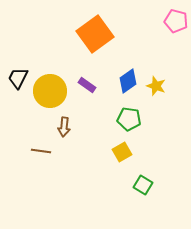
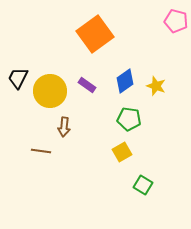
blue diamond: moved 3 px left
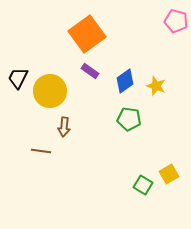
orange square: moved 8 px left
purple rectangle: moved 3 px right, 14 px up
yellow square: moved 47 px right, 22 px down
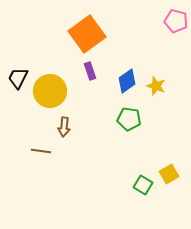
purple rectangle: rotated 36 degrees clockwise
blue diamond: moved 2 px right
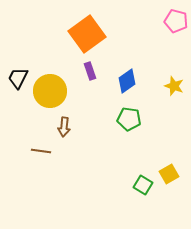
yellow star: moved 18 px right
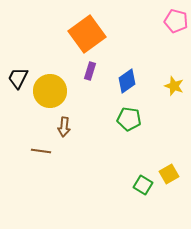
purple rectangle: rotated 36 degrees clockwise
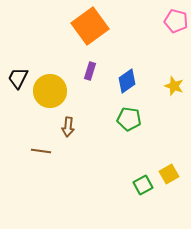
orange square: moved 3 px right, 8 px up
brown arrow: moved 4 px right
green square: rotated 30 degrees clockwise
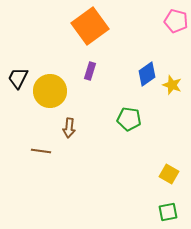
blue diamond: moved 20 px right, 7 px up
yellow star: moved 2 px left, 1 px up
brown arrow: moved 1 px right, 1 px down
yellow square: rotated 30 degrees counterclockwise
green square: moved 25 px right, 27 px down; rotated 18 degrees clockwise
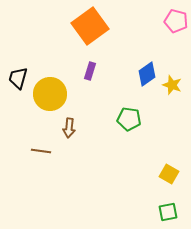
black trapezoid: rotated 10 degrees counterclockwise
yellow circle: moved 3 px down
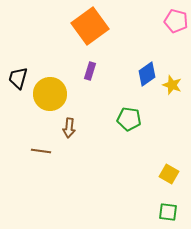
green square: rotated 18 degrees clockwise
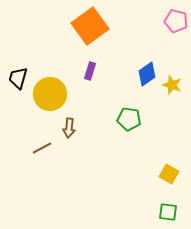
brown line: moved 1 px right, 3 px up; rotated 36 degrees counterclockwise
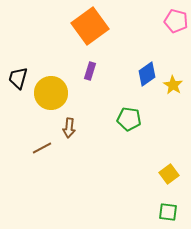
yellow star: moved 1 px right; rotated 12 degrees clockwise
yellow circle: moved 1 px right, 1 px up
yellow square: rotated 24 degrees clockwise
